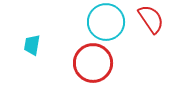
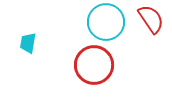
cyan trapezoid: moved 4 px left, 2 px up
red circle: moved 1 px right, 2 px down
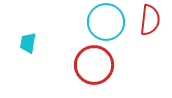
red semicircle: moved 1 px left, 1 px down; rotated 40 degrees clockwise
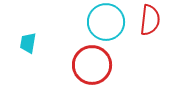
red circle: moved 2 px left
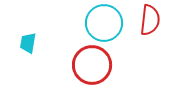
cyan circle: moved 2 px left, 1 px down
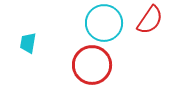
red semicircle: rotated 28 degrees clockwise
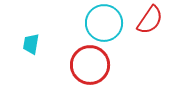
cyan trapezoid: moved 3 px right, 1 px down
red circle: moved 2 px left
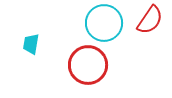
red circle: moved 2 px left
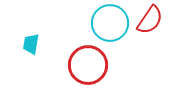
cyan circle: moved 6 px right
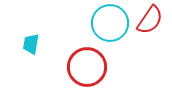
red circle: moved 1 px left, 2 px down
